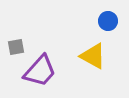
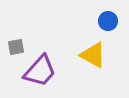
yellow triangle: moved 1 px up
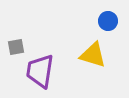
yellow triangle: rotated 12 degrees counterclockwise
purple trapezoid: rotated 147 degrees clockwise
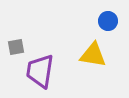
yellow triangle: rotated 8 degrees counterclockwise
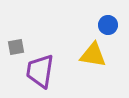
blue circle: moved 4 px down
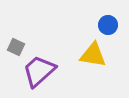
gray square: rotated 36 degrees clockwise
purple trapezoid: moved 1 px left; rotated 39 degrees clockwise
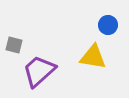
gray square: moved 2 px left, 2 px up; rotated 12 degrees counterclockwise
yellow triangle: moved 2 px down
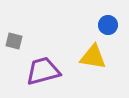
gray square: moved 4 px up
purple trapezoid: moved 4 px right; rotated 27 degrees clockwise
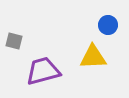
yellow triangle: rotated 12 degrees counterclockwise
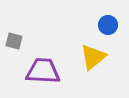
yellow triangle: rotated 36 degrees counterclockwise
purple trapezoid: rotated 18 degrees clockwise
